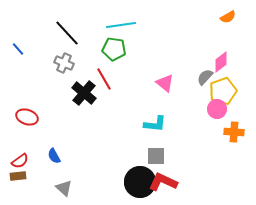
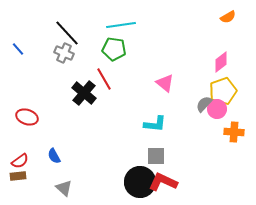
gray cross: moved 10 px up
gray semicircle: moved 1 px left, 27 px down
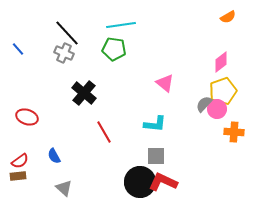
red line: moved 53 px down
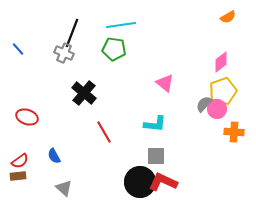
black line: moved 5 px right; rotated 64 degrees clockwise
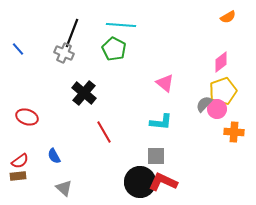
cyan line: rotated 12 degrees clockwise
green pentagon: rotated 20 degrees clockwise
cyan L-shape: moved 6 px right, 2 px up
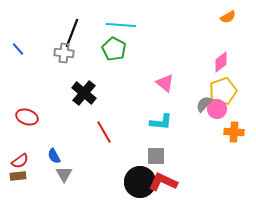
gray cross: rotated 18 degrees counterclockwise
gray triangle: moved 14 px up; rotated 18 degrees clockwise
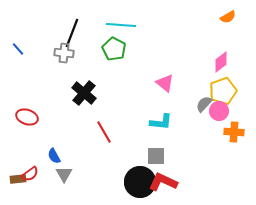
pink circle: moved 2 px right, 2 px down
red semicircle: moved 10 px right, 13 px down
brown rectangle: moved 3 px down
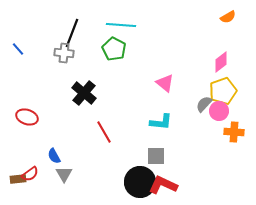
red L-shape: moved 3 px down
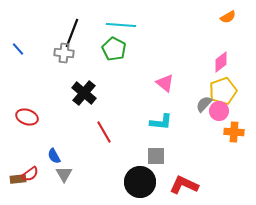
red L-shape: moved 21 px right
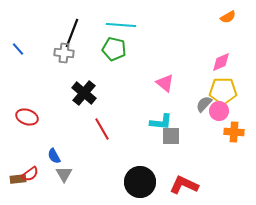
green pentagon: rotated 15 degrees counterclockwise
pink diamond: rotated 15 degrees clockwise
yellow pentagon: rotated 20 degrees clockwise
red line: moved 2 px left, 3 px up
gray square: moved 15 px right, 20 px up
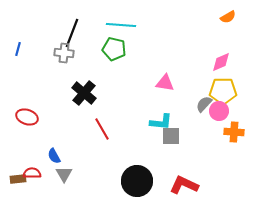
blue line: rotated 56 degrees clockwise
pink triangle: rotated 30 degrees counterclockwise
red semicircle: moved 2 px right, 1 px up; rotated 144 degrees counterclockwise
black circle: moved 3 px left, 1 px up
